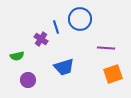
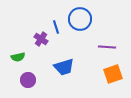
purple line: moved 1 px right, 1 px up
green semicircle: moved 1 px right, 1 px down
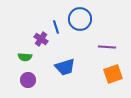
green semicircle: moved 7 px right; rotated 16 degrees clockwise
blue trapezoid: moved 1 px right
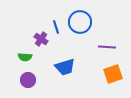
blue circle: moved 3 px down
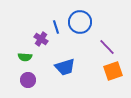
purple line: rotated 42 degrees clockwise
orange square: moved 3 px up
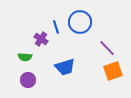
purple line: moved 1 px down
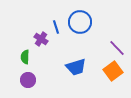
purple line: moved 10 px right
green semicircle: rotated 88 degrees clockwise
blue trapezoid: moved 11 px right
orange square: rotated 18 degrees counterclockwise
